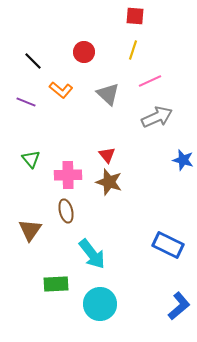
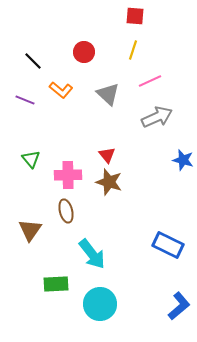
purple line: moved 1 px left, 2 px up
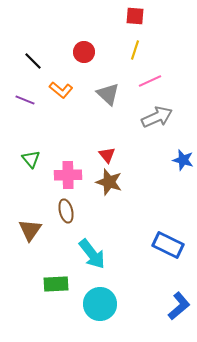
yellow line: moved 2 px right
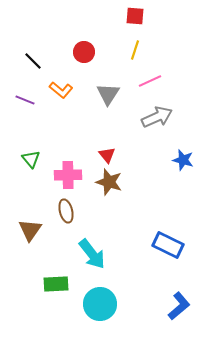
gray triangle: rotated 20 degrees clockwise
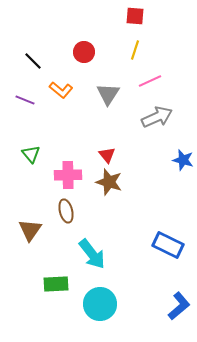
green triangle: moved 5 px up
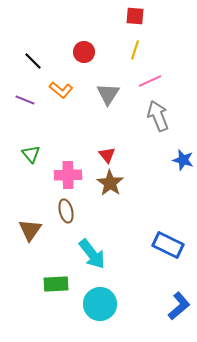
gray arrow: moved 1 px right, 1 px up; rotated 88 degrees counterclockwise
brown star: moved 1 px right, 1 px down; rotated 16 degrees clockwise
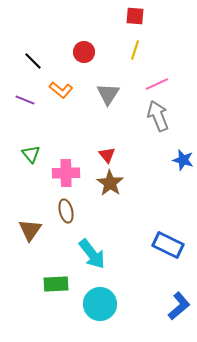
pink line: moved 7 px right, 3 px down
pink cross: moved 2 px left, 2 px up
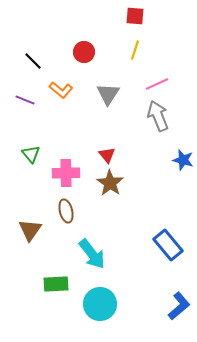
blue rectangle: rotated 24 degrees clockwise
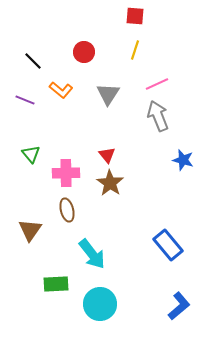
brown ellipse: moved 1 px right, 1 px up
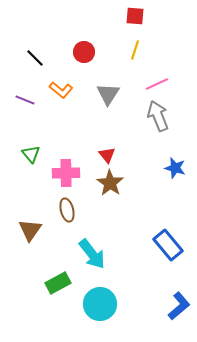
black line: moved 2 px right, 3 px up
blue star: moved 8 px left, 8 px down
green rectangle: moved 2 px right, 1 px up; rotated 25 degrees counterclockwise
